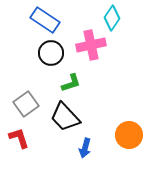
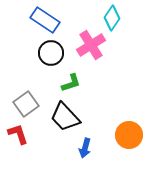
pink cross: rotated 20 degrees counterclockwise
red L-shape: moved 1 px left, 4 px up
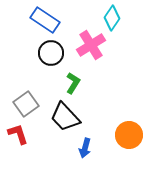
green L-shape: moved 2 px right; rotated 40 degrees counterclockwise
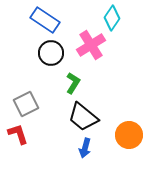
gray square: rotated 10 degrees clockwise
black trapezoid: moved 18 px right; rotated 8 degrees counterclockwise
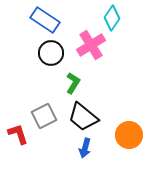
gray square: moved 18 px right, 12 px down
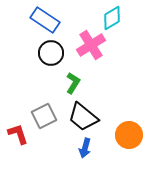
cyan diamond: rotated 25 degrees clockwise
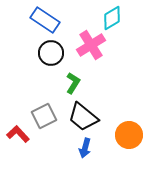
red L-shape: rotated 25 degrees counterclockwise
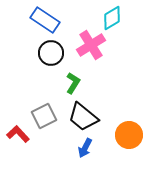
blue arrow: rotated 12 degrees clockwise
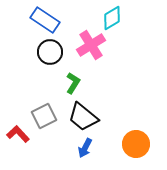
black circle: moved 1 px left, 1 px up
orange circle: moved 7 px right, 9 px down
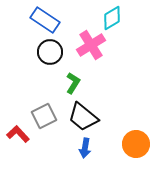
blue arrow: rotated 18 degrees counterclockwise
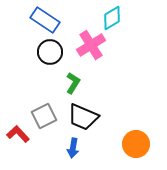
black trapezoid: rotated 16 degrees counterclockwise
blue arrow: moved 12 px left
